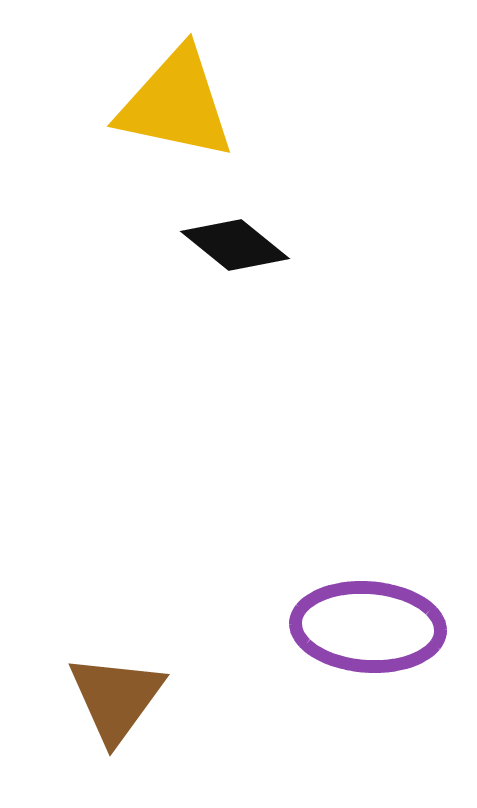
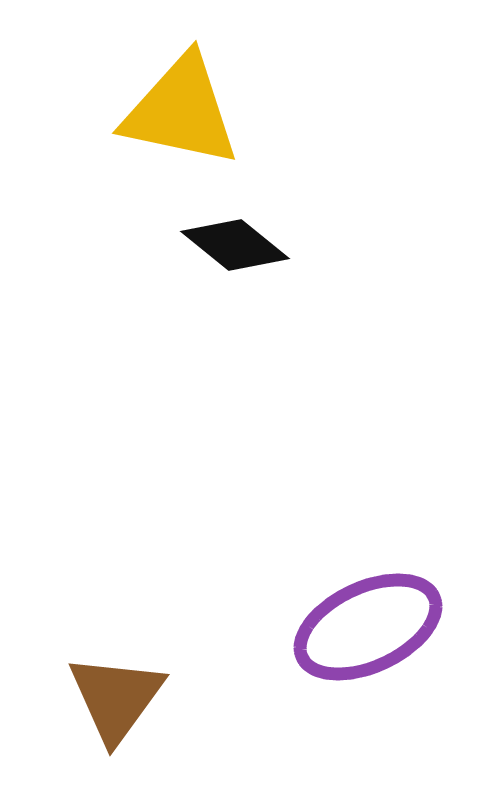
yellow triangle: moved 5 px right, 7 px down
purple ellipse: rotated 29 degrees counterclockwise
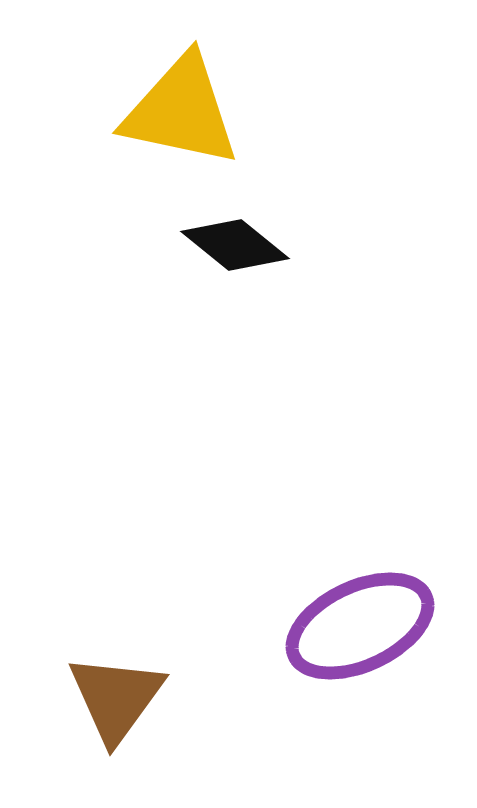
purple ellipse: moved 8 px left, 1 px up
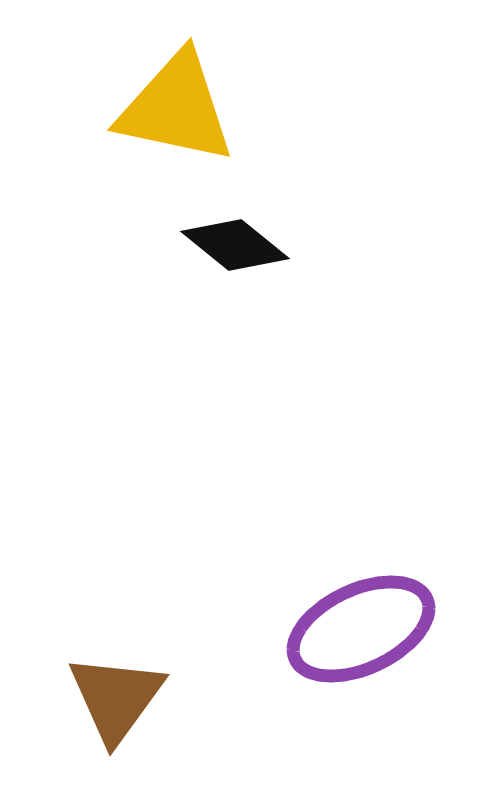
yellow triangle: moved 5 px left, 3 px up
purple ellipse: moved 1 px right, 3 px down
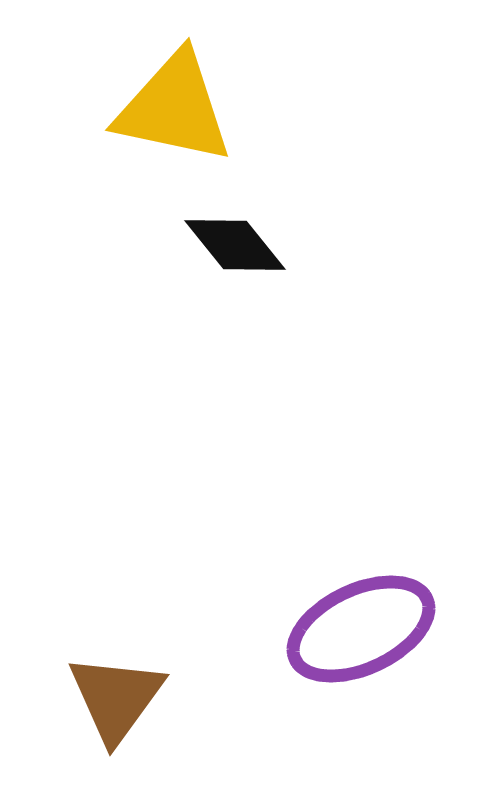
yellow triangle: moved 2 px left
black diamond: rotated 12 degrees clockwise
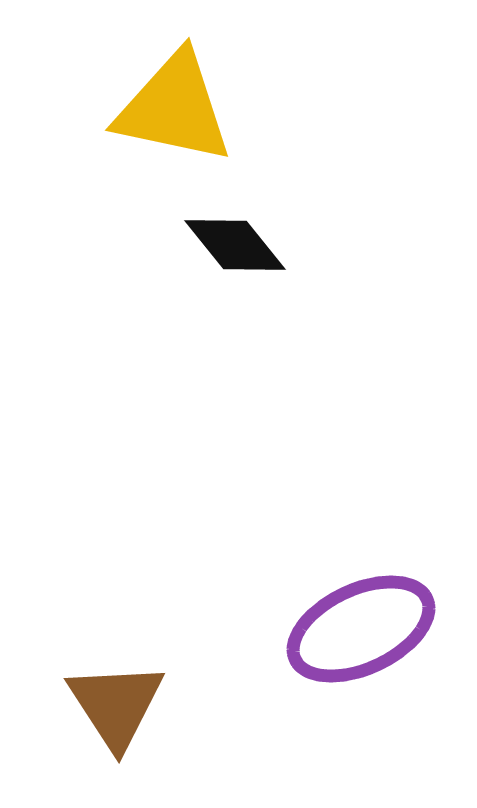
brown triangle: moved 7 px down; rotated 9 degrees counterclockwise
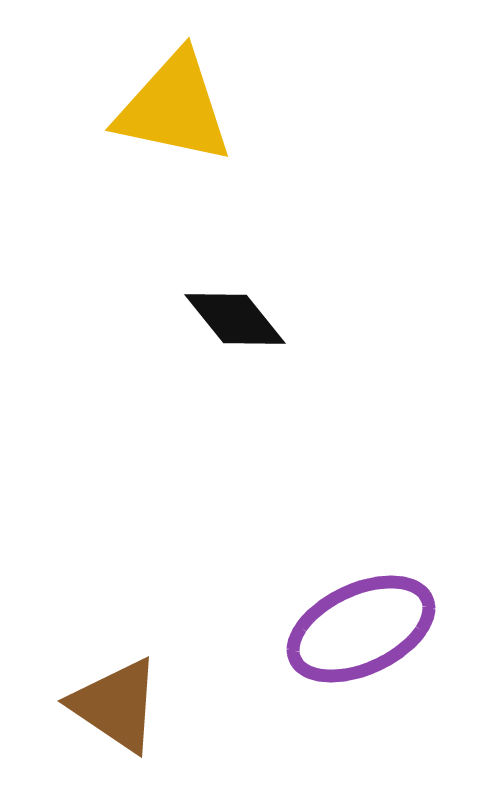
black diamond: moved 74 px down
brown triangle: rotated 23 degrees counterclockwise
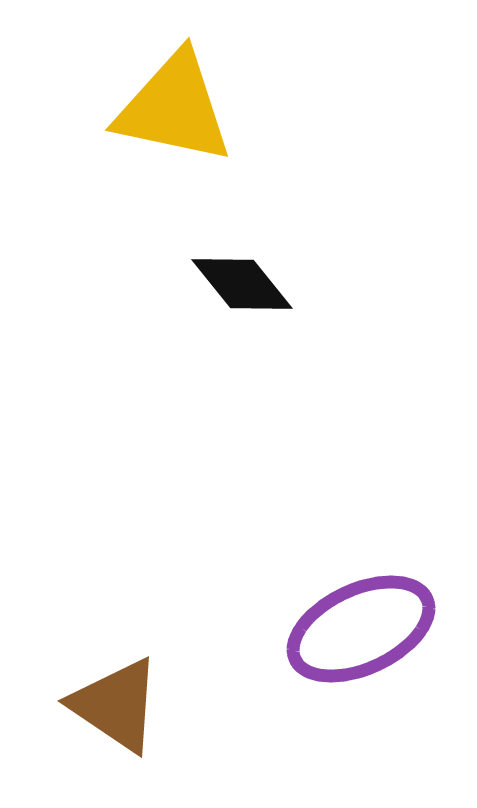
black diamond: moved 7 px right, 35 px up
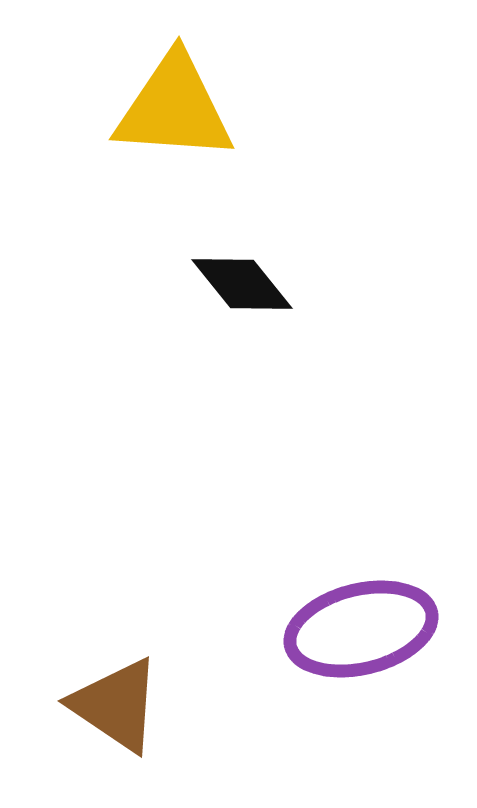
yellow triangle: rotated 8 degrees counterclockwise
purple ellipse: rotated 11 degrees clockwise
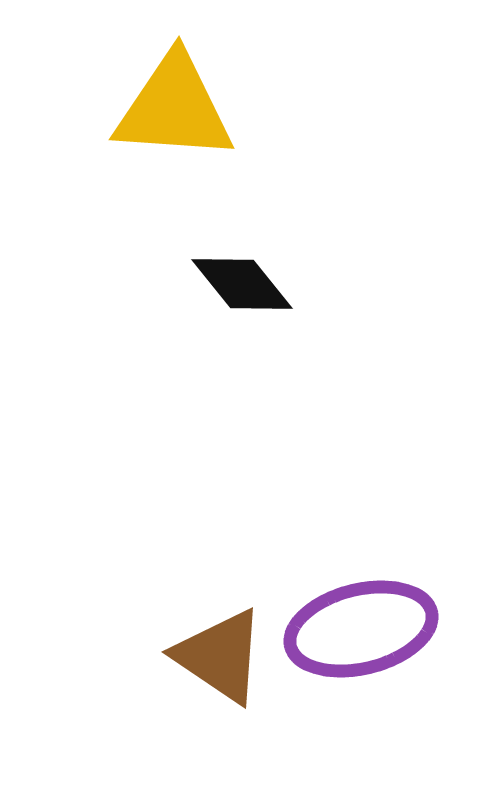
brown triangle: moved 104 px right, 49 px up
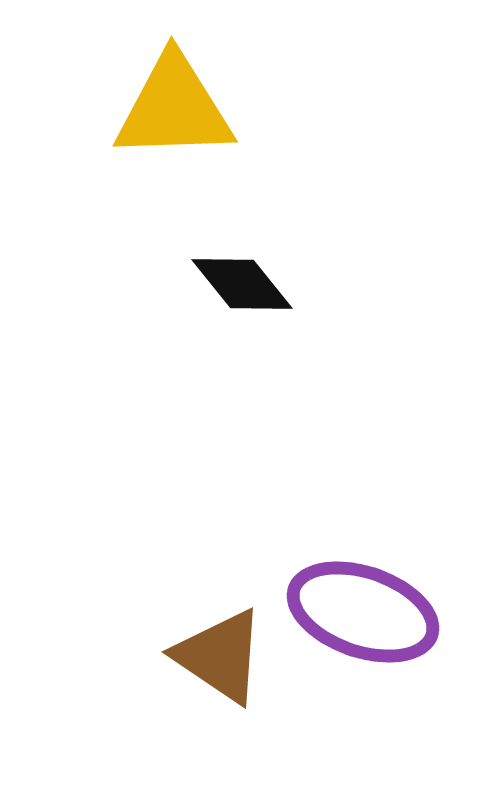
yellow triangle: rotated 6 degrees counterclockwise
purple ellipse: moved 2 px right, 17 px up; rotated 33 degrees clockwise
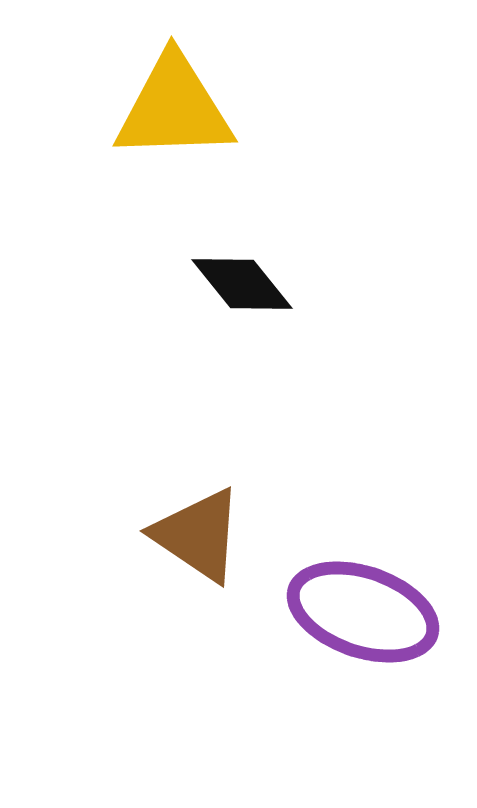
brown triangle: moved 22 px left, 121 px up
